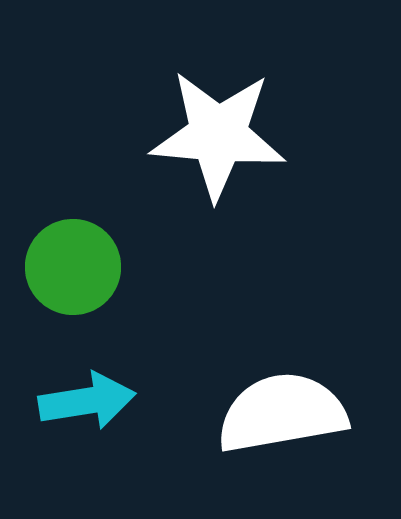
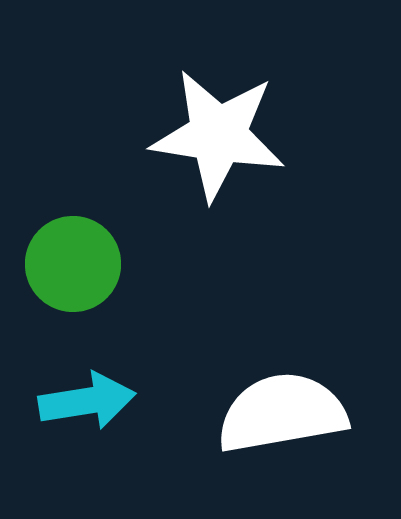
white star: rotated 4 degrees clockwise
green circle: moved 3 px up
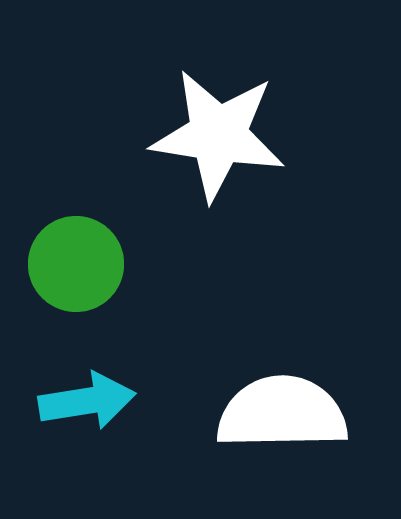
green circle: moved 3 px right
white semicircle: rotated 9 degrees clockwise
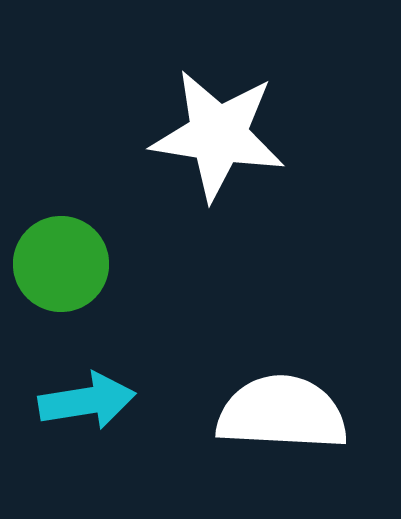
green circle: moved 15 px left
white semicircle: rotated 4 degrees clockwise
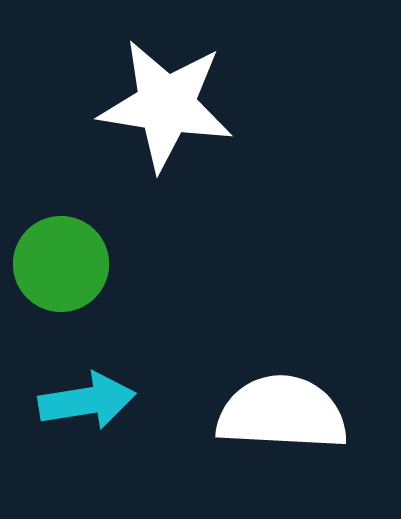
white star: moved 52 px left, 30 px up
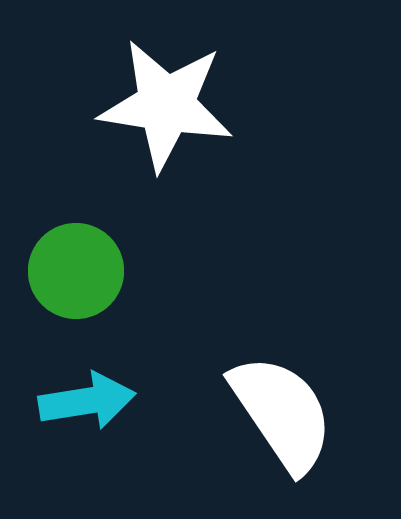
green circle: moved 15 px right, 7 px down
white semicircle: rotated 53 degrees clockwise
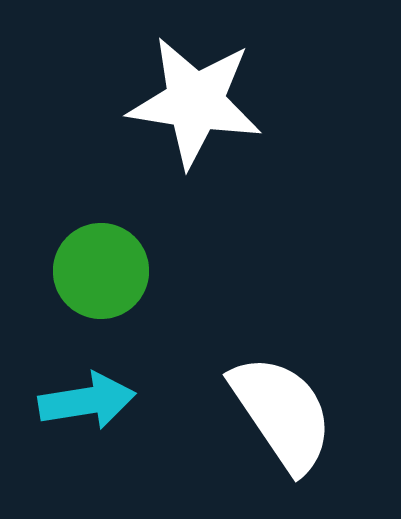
white star: moved 29 px right, 3 px up
green circle: moved 25 px right
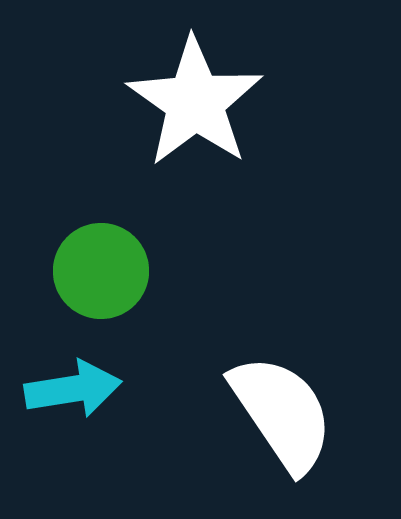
white star: rotated 26 degrees clockwise
cyan arrow: moved 14 px left, 12 px up
